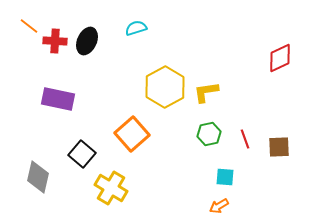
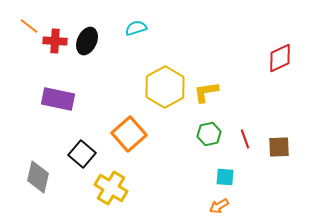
orange square: moved 3 px left
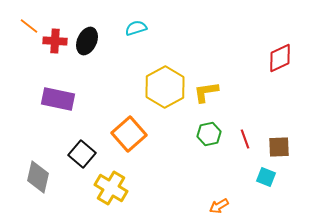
cyan square: moved 41 px right; rotated 18 degrees clockwise
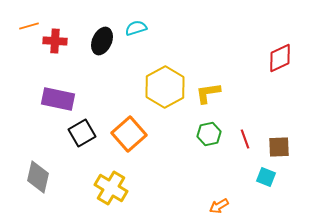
orange line: rotated 54 degrees counterclockwise
black ellipse: moved 15 px right
yellow L-shape: moved 2 px right, 1 px down
black square: moved 21 px up; rotated 20 degrees clockwise
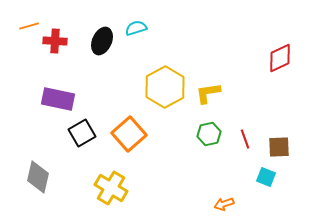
orange arrow: moved 5 px right, 2 px up; rotated 12 degrees clockwise
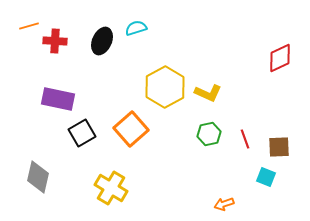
yellow L-shape: rotated 148 degrees counterclockwise
orange square: moved 2 px right, 5 px up
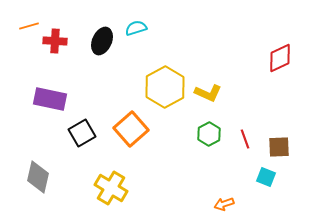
purple rectangle: moved 8 px left
green hexagon: rotated 15 degrees counterclockwise
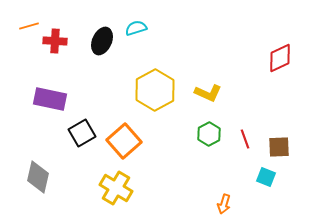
yellow hexagon: moved 10 px left, 3 px down
orange square: moved 7 px left, 12 px down
yellow cross: moved 5 px right
orange arrow: rotated 54 degrees counterclockwise
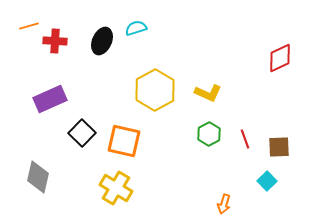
purple rectangle: rotated 36 degrees counterclockwise
black square: rotated 16 degrees counterclockwise
orange square: rotated 36 degrees counterclockwise
cyan square: moved 1 px right, 4 px down; rotated 24 degrees clockwise
